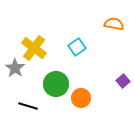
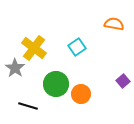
orange circle: moved 4 px up
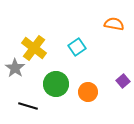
orange circle: moved 7 px right, 2 px up
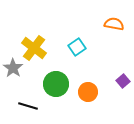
gray star: moved 2 px left
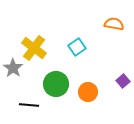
black line: moved 1 px right, 1 px up; rotated 12 degrees counterclockwise
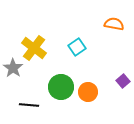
green circle: moved 5 px right, 3 px down
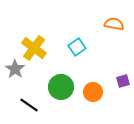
gray star: moved 2 px right, 1 px down
purple square: rotated 24 degrees clockwise
orange circle: moved 5 px right
black line: rotated 30 degrees clockwise
